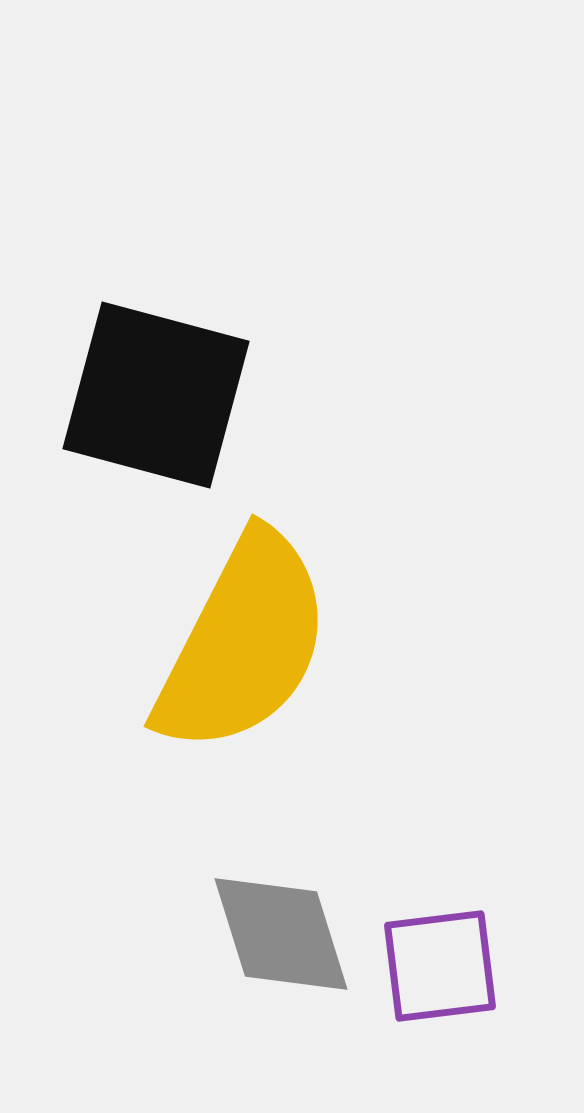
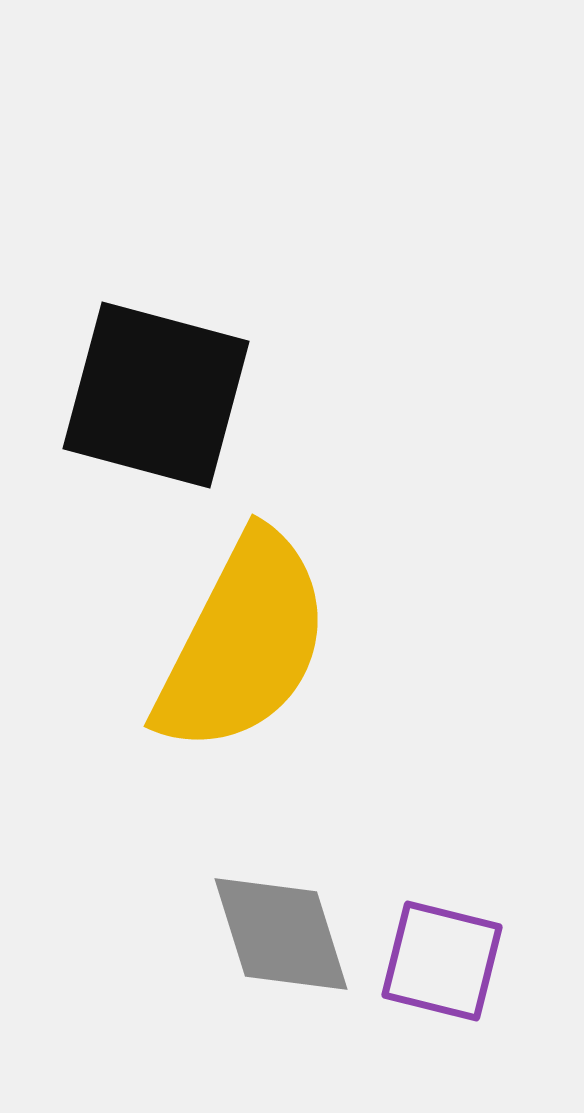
purple square: moved 2 px right, 5 px up; rotated 21 degrees clockwise
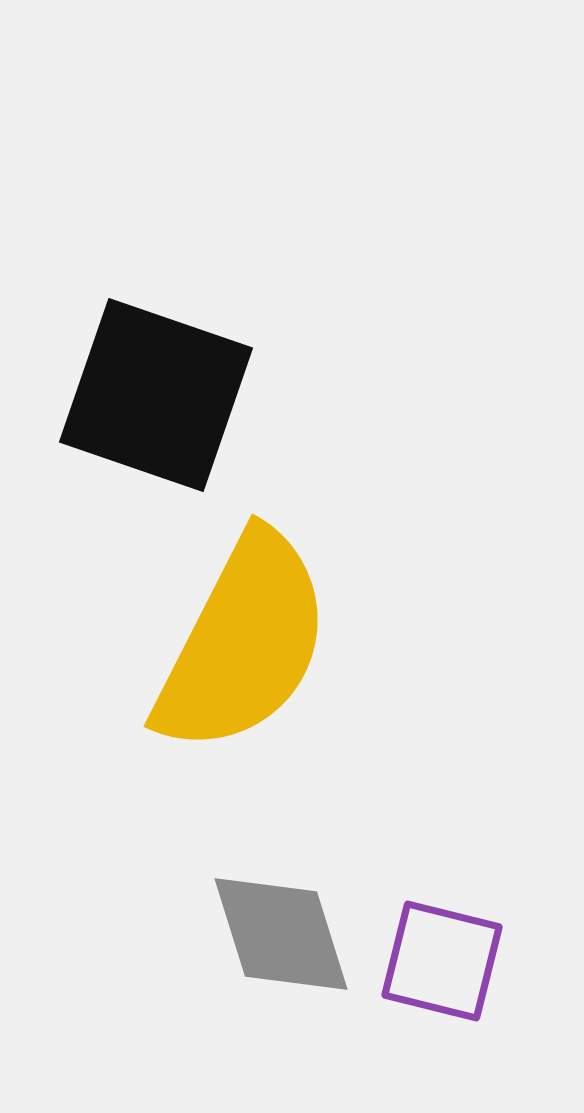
black square: rotated 4 degrees clockwise
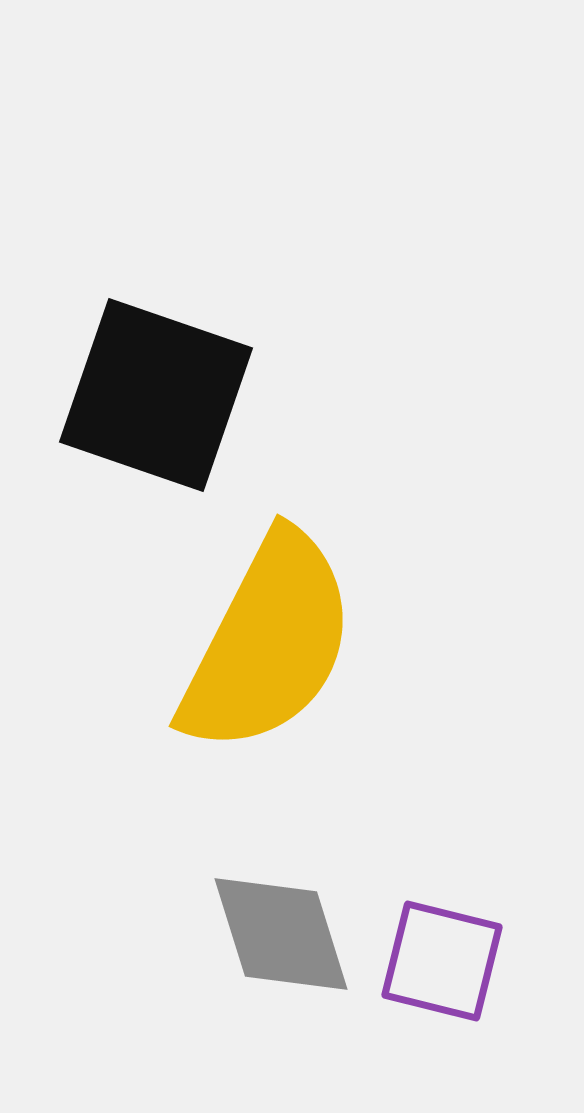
yellow semicircle: moved 25 px right
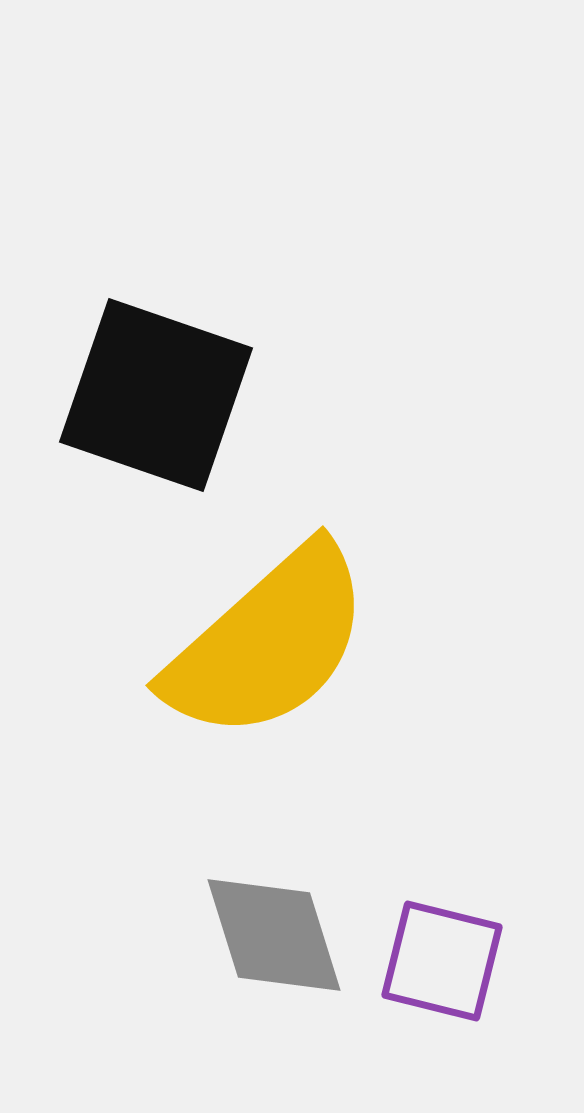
yellow semicircle: rotated 21 degrees clockwise
gray diamond: moved 7 px left, 1 px down
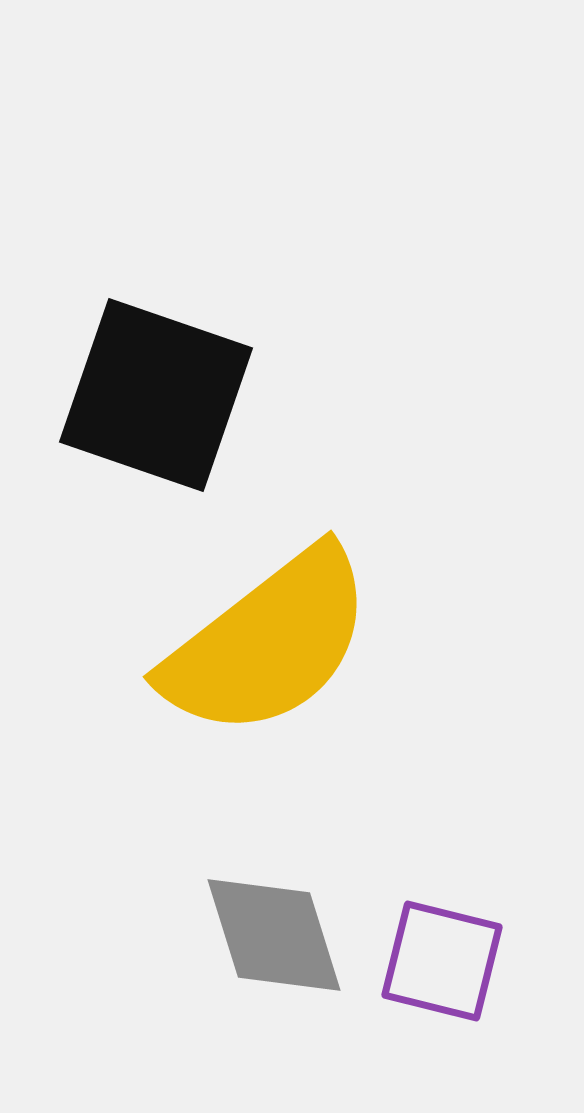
yellow semicircle: rotated 4 degrees clockwise
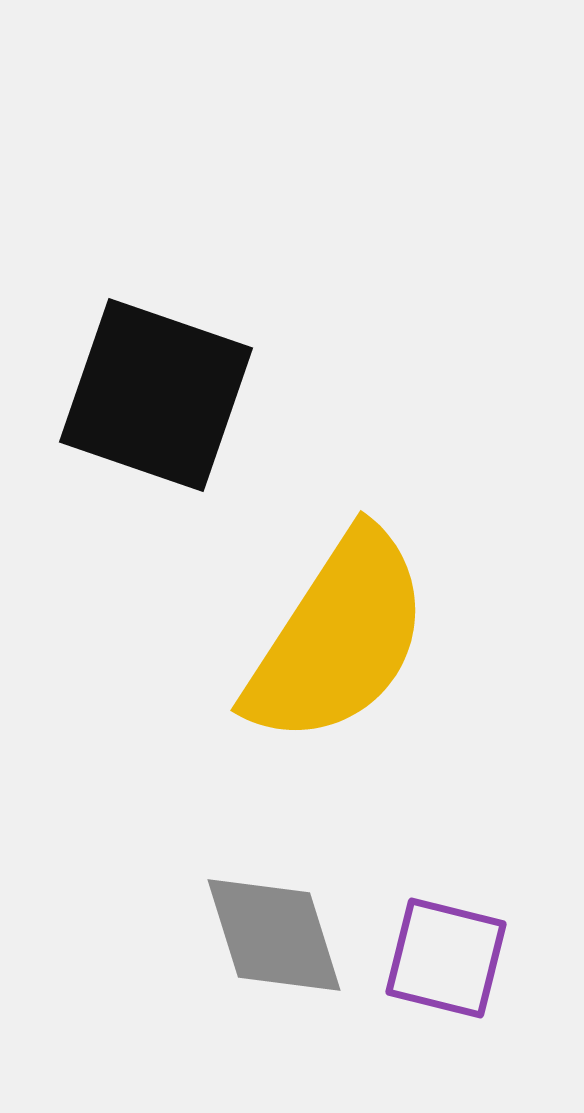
yellow semicircle: moved 70 px right, 5 px up; rotated 19 degrees counterclockwise
purple square: moved 4 px right, 3 px up
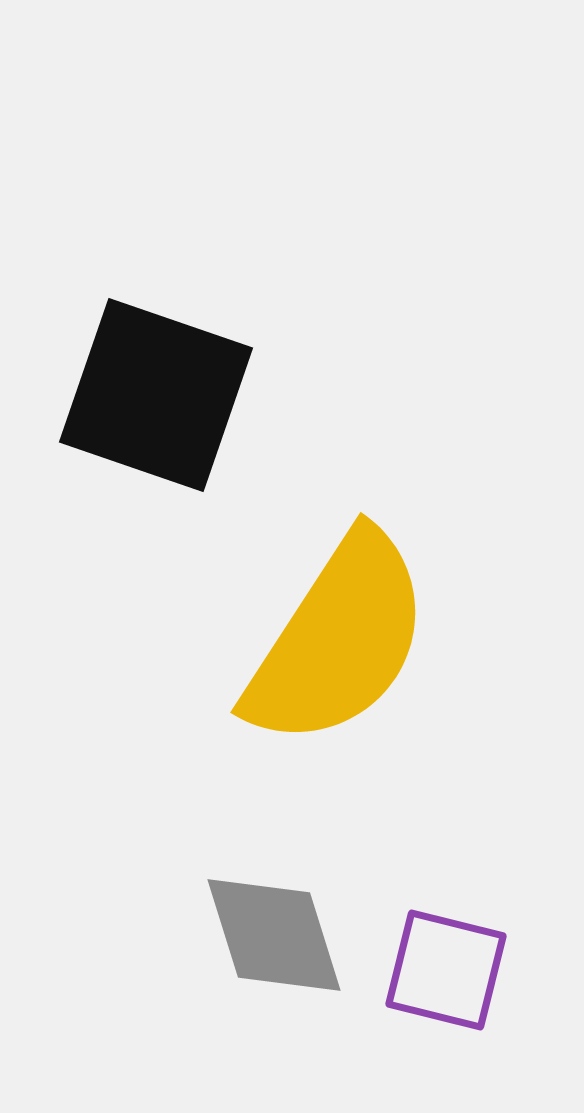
yellow semicircle: moved 2 px down
purple square: moved 12 px down
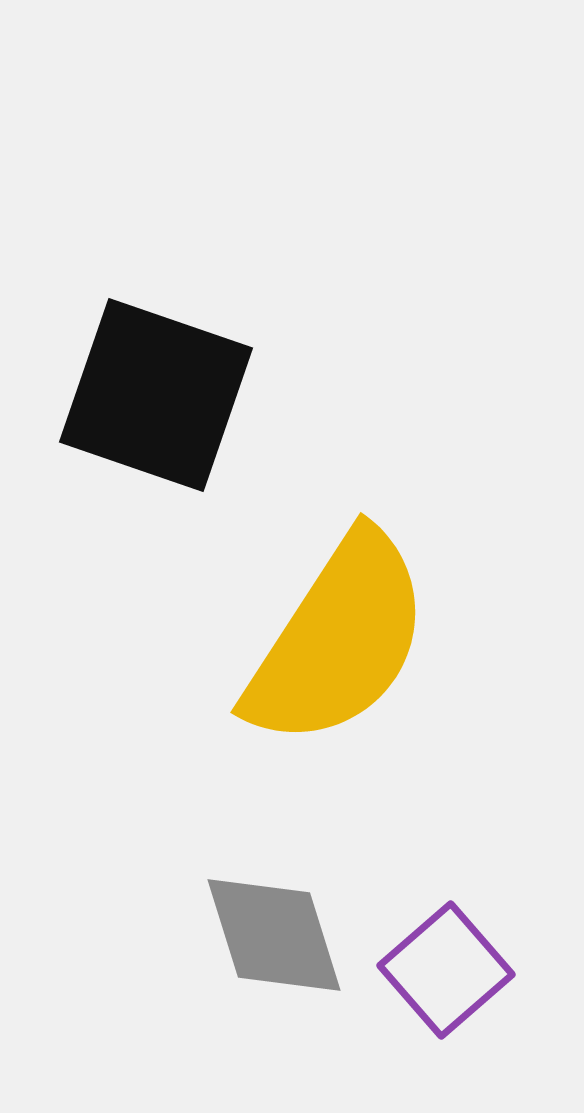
purple square: rotated 35 degrees clockwise
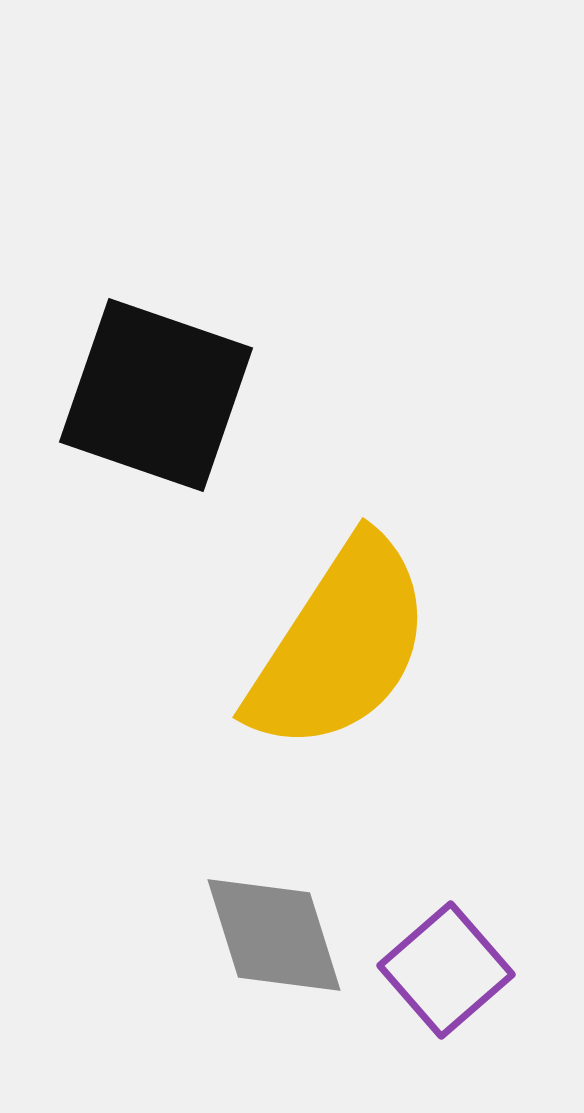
yellow semicircle: moved 2 px right, 5 px down
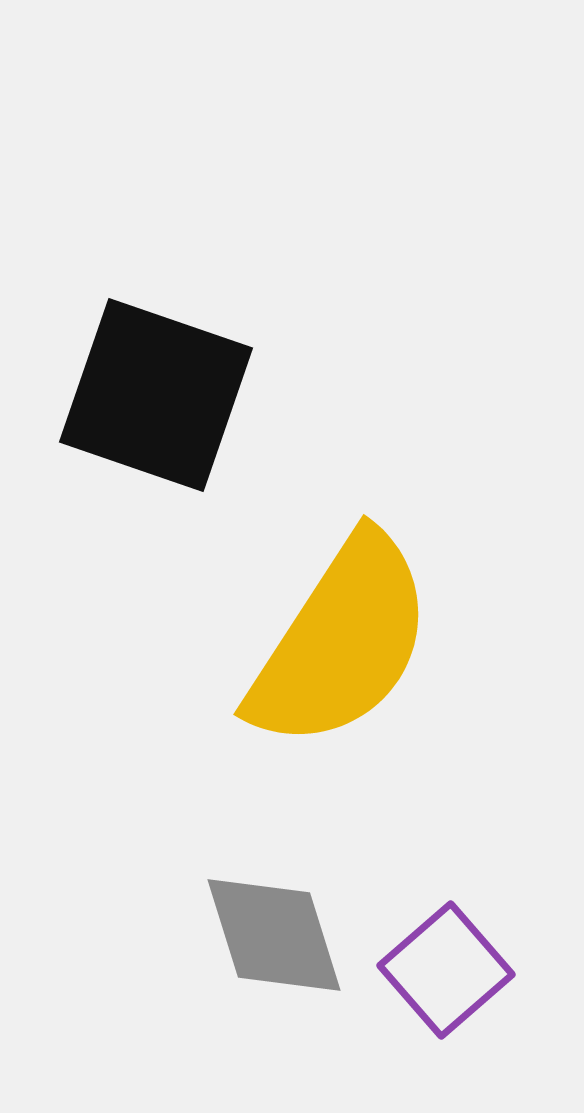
yellow semicircle: moved 1 px right, 3 px up
